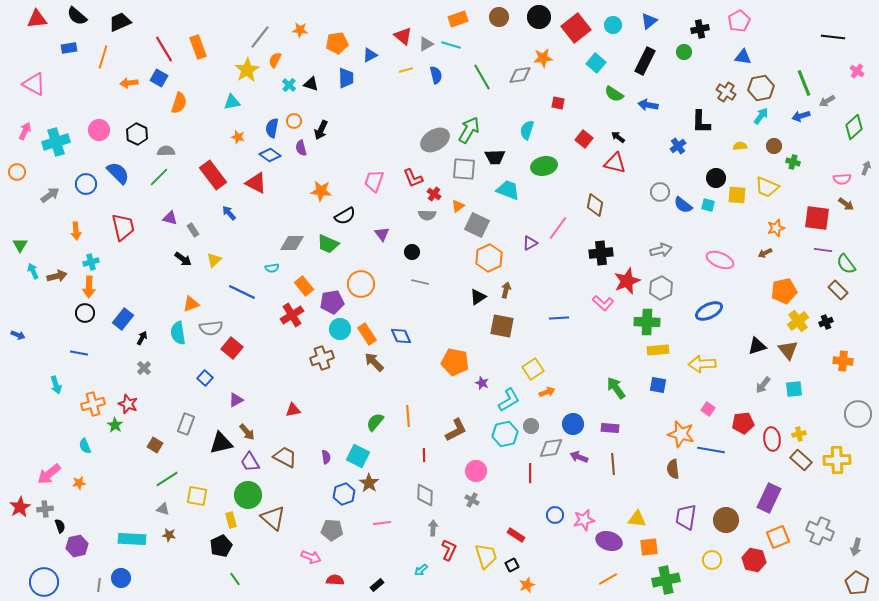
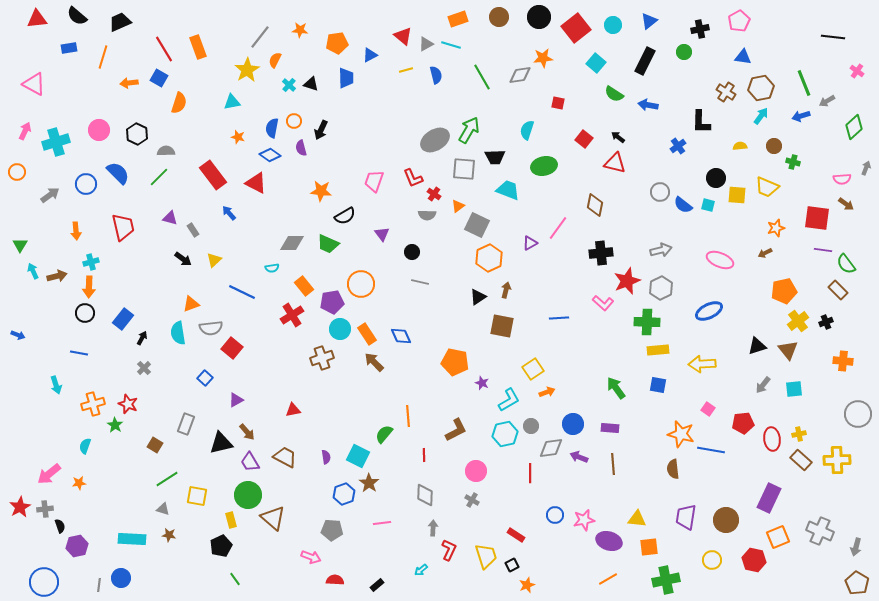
green semicircle at (375, 422): moved 9 px right, 12 px down
cyan semicircle at (85, 446): rotated 42 degrees clockwise
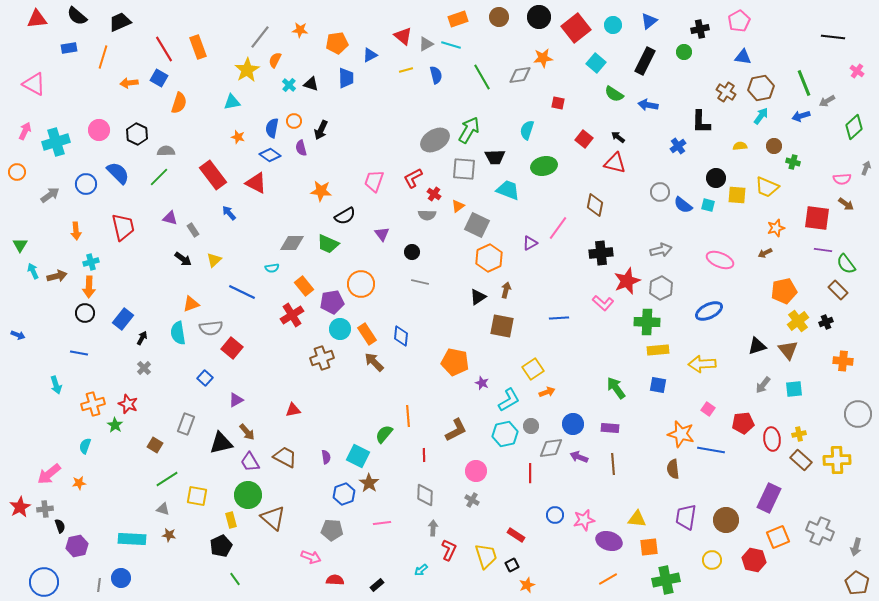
red L-shape at (413, 178): rotated 85 degrees clockwise
blue diamond at (401, 336): rotated 30 degrees clockwise
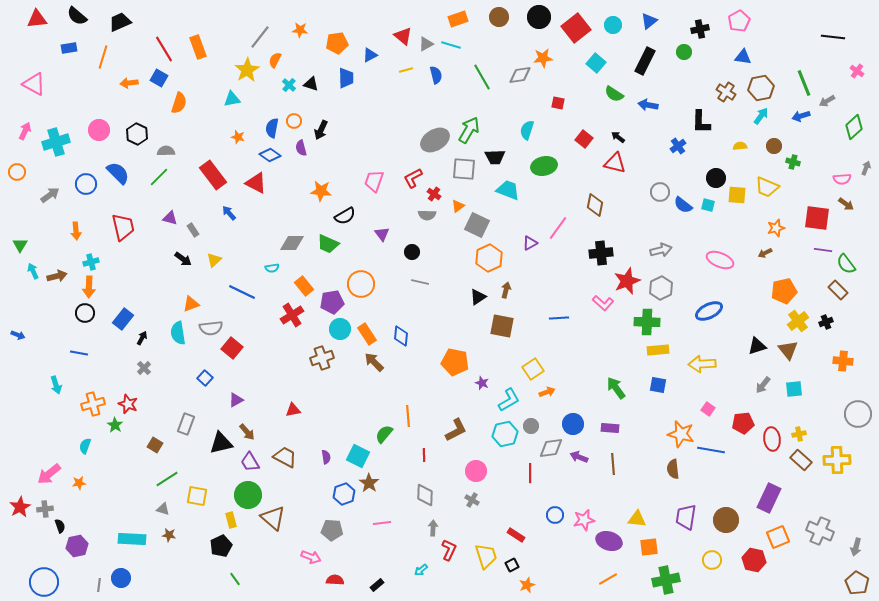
cyan triangle at (232, 102): moved 3 px up
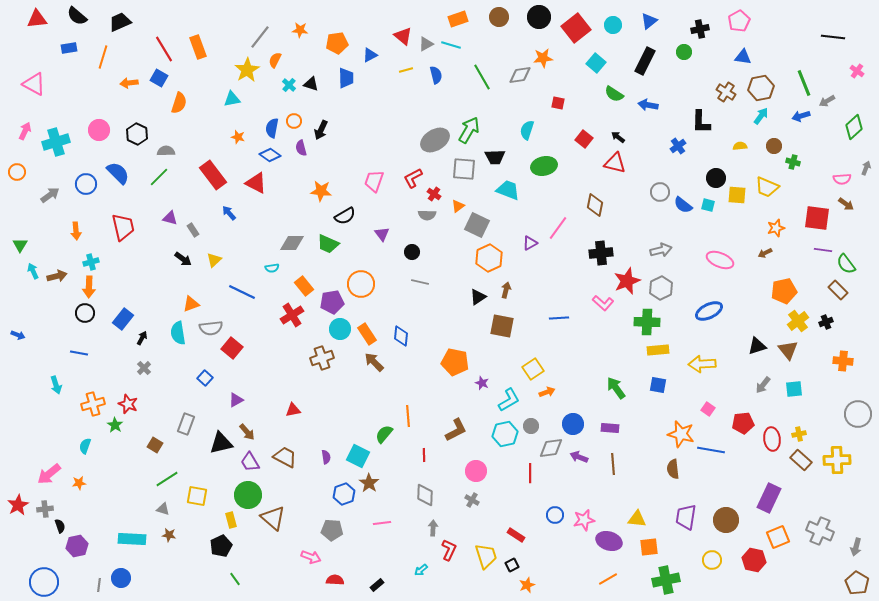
red star at (20, 507): moved 2 px left, 2 px up
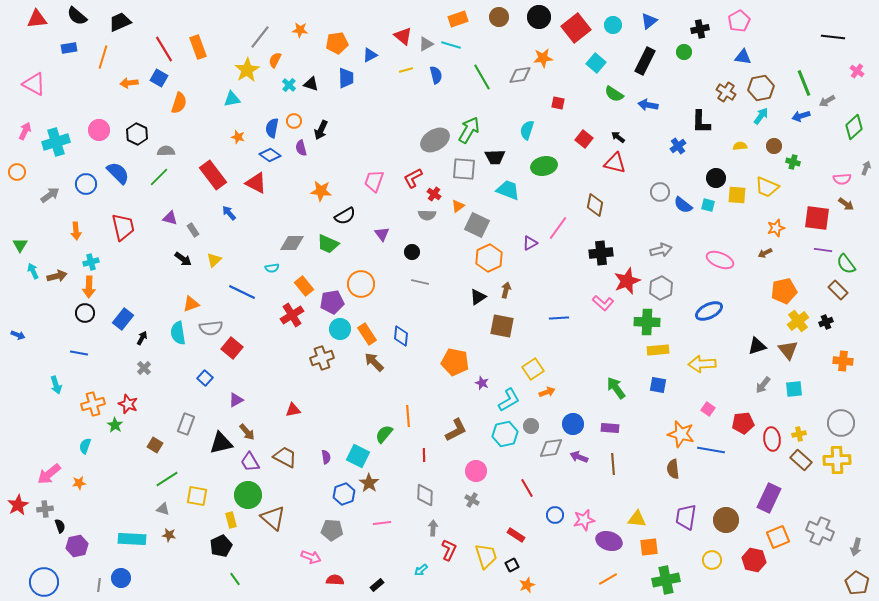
gray circle at (858, 414): moved 17 px left, 9 px down
red line at (530, 473): moved 3 px left, 15 px down; rotated 30 degrees counterclockwise
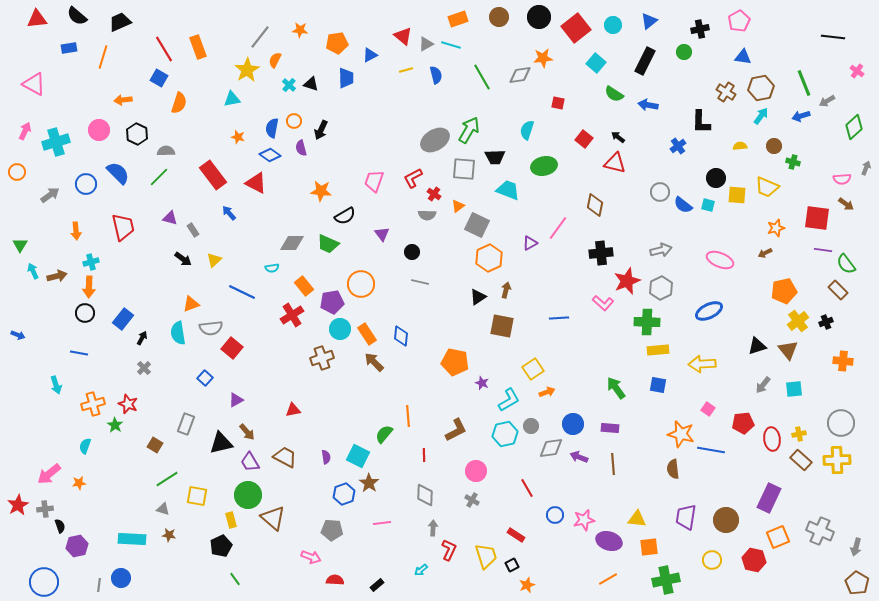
orange arrow at (129, 83): moved 6 px left, 17 px down
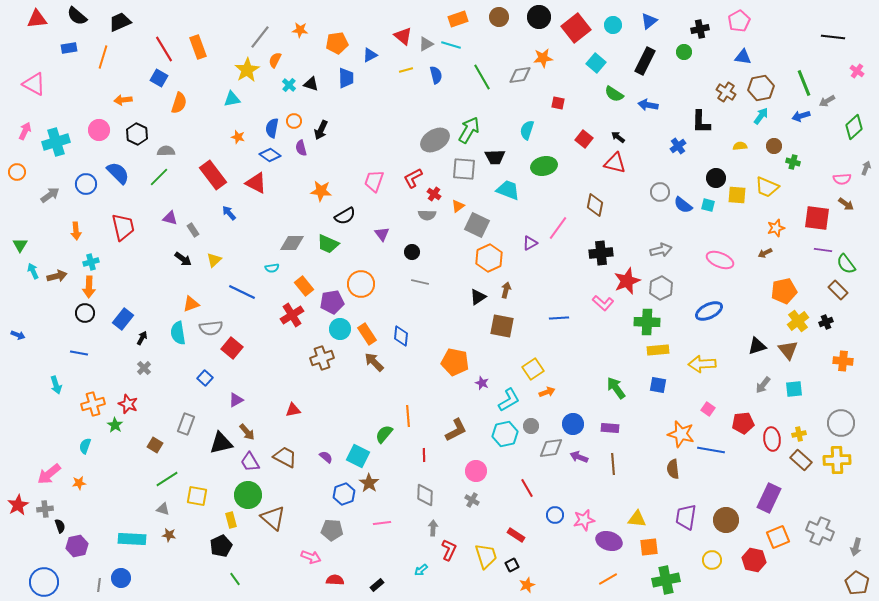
purple semicircle at (326, 457): rotated 40 degrees counterclockwise
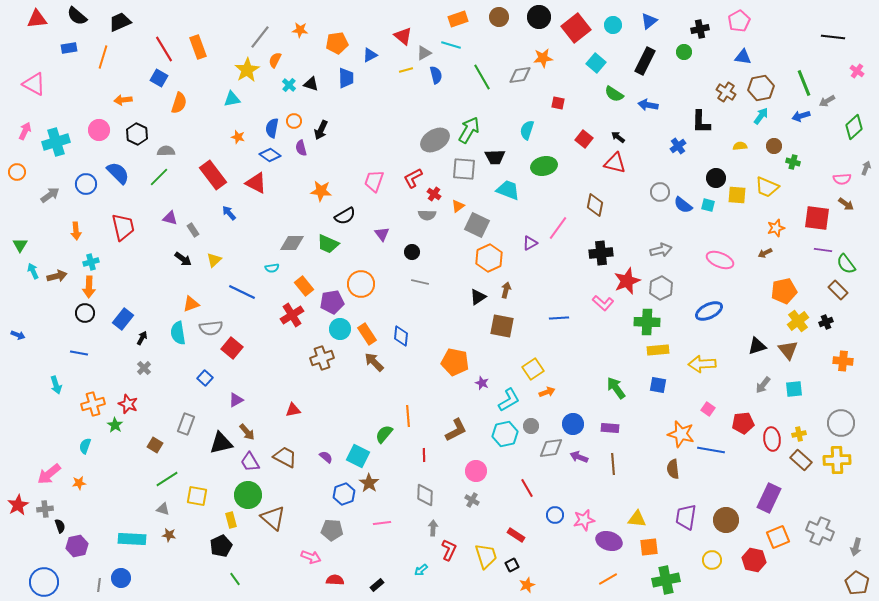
gray triangle at (426, 44): moved 2 px left, 9 px down
